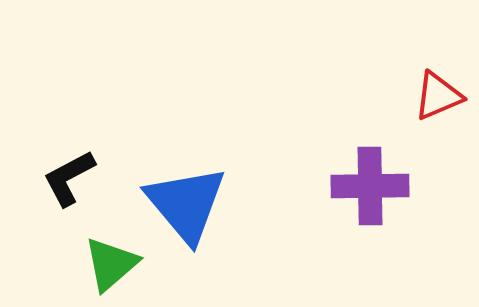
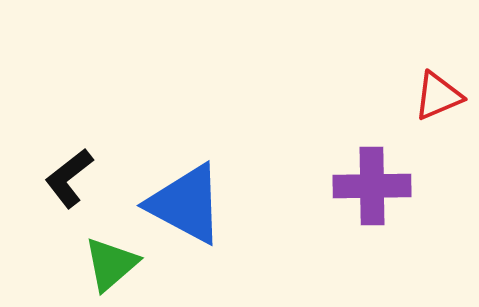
black L-shape: rotated 10 degrees counterclockwise
purple cross: moved 2 px right
blue triangle: rotated 22 degrees counterclockwise
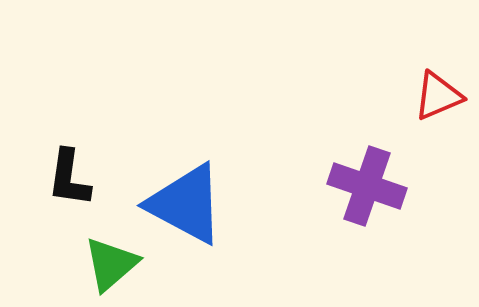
black L-shape: rotated 44 degrees counterclockwise
purple cross: moved 5 px left; rotated 20 degrees clockwise
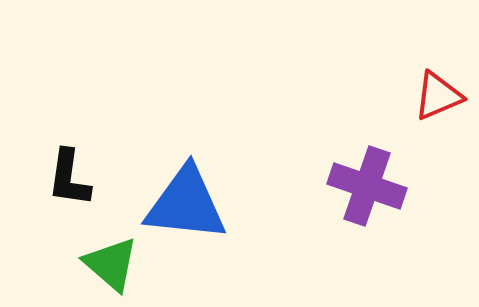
blue triangle: rotated 22 degrees counterclockwise
green triangle: rotated 38 degrees counterclockwise
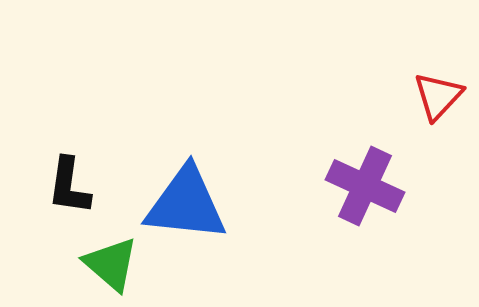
red triangle: rotated 24 degrees counterclockwise
black L-shape: moved 8 px down
purple cross: moved 2 px left; rotated 6 degrees clockwise
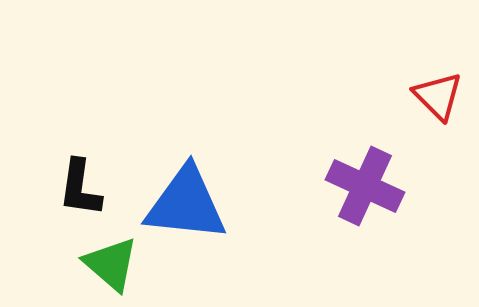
red triangle: rotated 28 degrees counterclockwise
black L-shape: moved 11 px right, 2 px down
